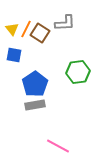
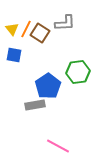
blue pentagon: moved 13 px right, 2 px down
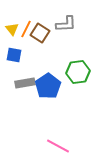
gray L-shape: moved 1 px right, 1 px down
gray rectangle: moved 10 px left, 22 px up
